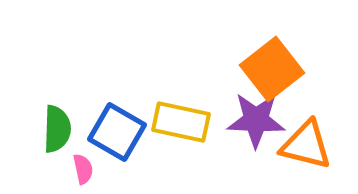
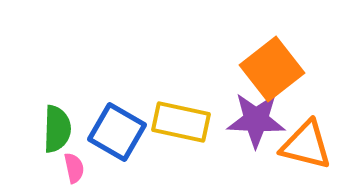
pink semicircle: moved 9 px left, 1 px up
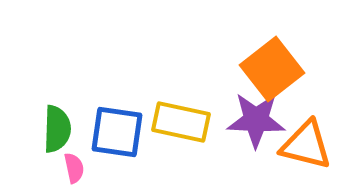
blue square: rotated 22 degrees counterclockwise
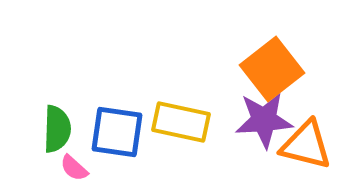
purple star: moved 8 px right; rotated 6 degrees counterclockwise
pink semicircle: rotated 144 degrees clockwise
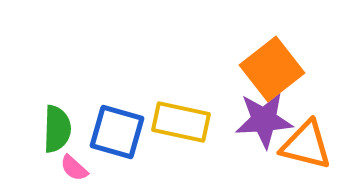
blue square: rotated 8 degrees clockwise
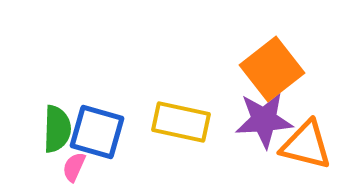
blue square: moved 20 px left
pink semicircle: moved 1 px up; rotated 72 degrees clockwise
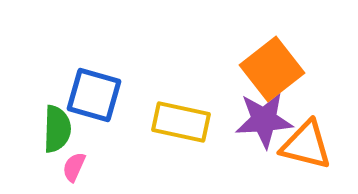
blue square: moved 3 px left, 37 px up
